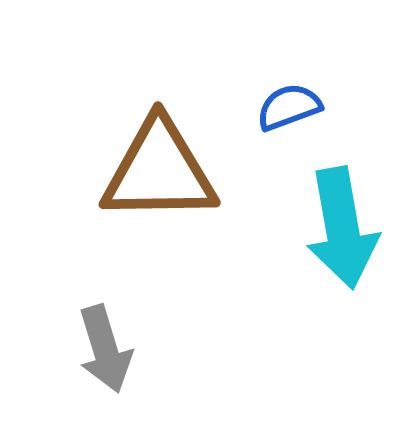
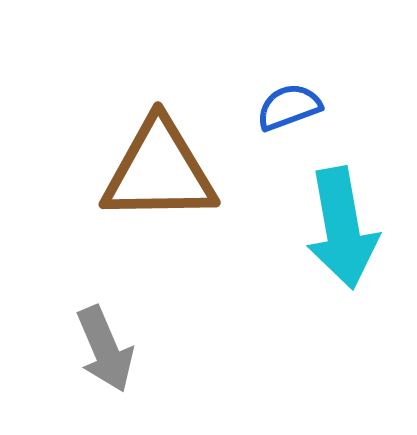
gray arrow: rotated 6 degrees counterclockwise
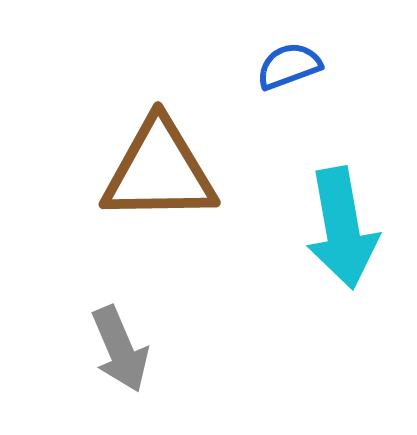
blue semicircle: moved 41 px up
gray arrow: moved 15 px right
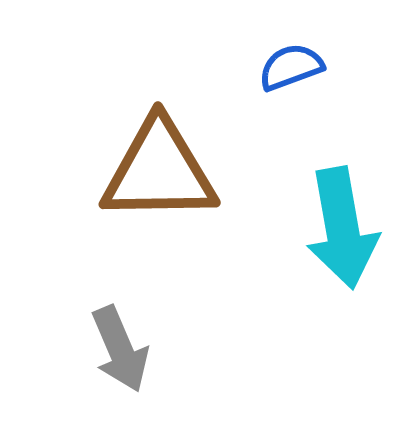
blue semicircle: moved 2 px right, 1 px down
